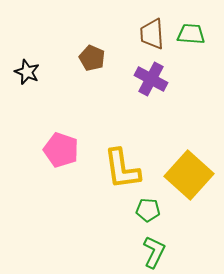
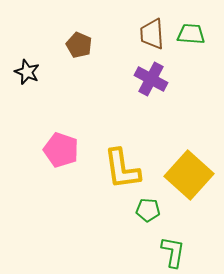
brown pentagon: moved 13 px left, 13 px up
green L-shape: moved 19 px right; rotated 16 degrees counterclockwise
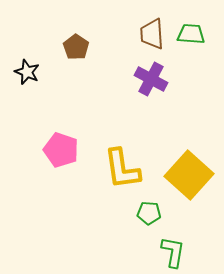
brown pentagon: moved 3 px left, 2 px down; rotated 10 degrees clockwise
green pentagon: moved 1 px right, 3 px down
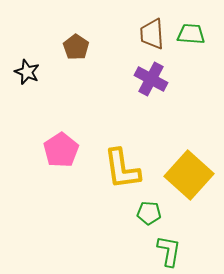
pink pentagon: rotated 20 degrees clockwise
green L-shape: moved 4 px left, 1 px up
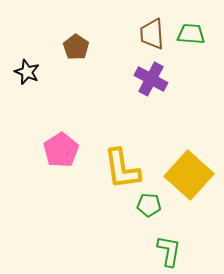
green pentagon: moved 8 px up
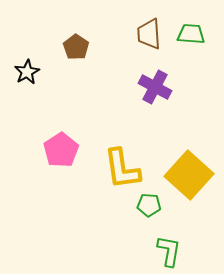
brown trapezoid: moved 3 px left
black star: rotated 20 degrees clockwise
purple cross: moved 4 px right, 8 px down
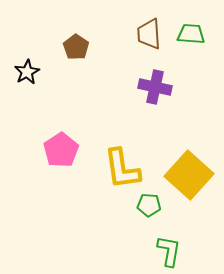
purple cross: rotated 16 degrees counterclockwise
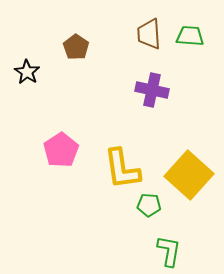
green trapezoid: moved 1 px left, 2 px down
black star: rotated 10 degrees counterclockwise
purple cross: moved 3 px left, 3 px down
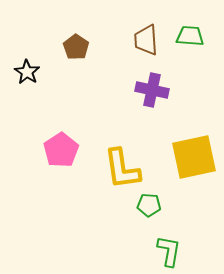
brown trapezoid: moved 3 px left, 6 px down
yellow square: moved 5 px right, 18 px up; rotated 36 degrees clockwise
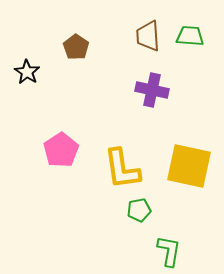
brown trapezoid: moved 2 px right, 4 px up
yellow square: moved 5 px left, 9 px down; rotated 24 degrees clockwise
green pentagon: moved 10 px left, 5 px down; rotated 15 degrees counterclockwise
